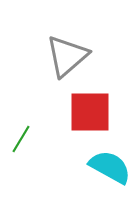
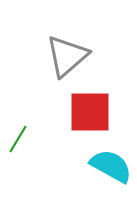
green line: moved 3 px left
cyan semicircle: moved 1 px right, 1 px up
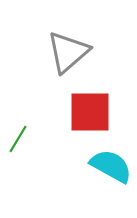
gray triangle: moved 1 px right, 4 px up
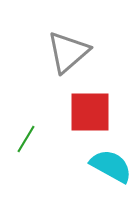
green line: moved 8 px right
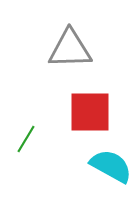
gray triangle: moved 2 px right, 3 px up; rotated 39 degrees clockwise
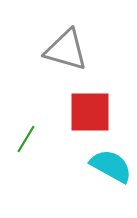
gray triangle: moved 4 px left, 1 px down; rotated 18 degrees clockwise
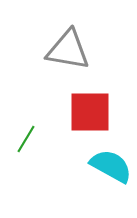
gray triangle: moved 2 px right; rotated 6 degrees counterclockwise
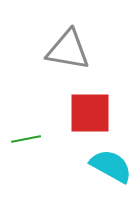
red square: moved 1 px down
green line: rotated 48 degrees clockwise
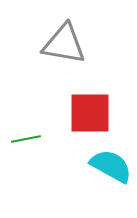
gray triangle: moved 4 px left, 6 px up
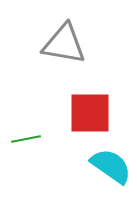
cyan semicircle: rotated 6 degrees clockwise
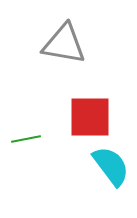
red square: moved 4 px down
cyan semicircle: rotated 18 degrees clockwise
